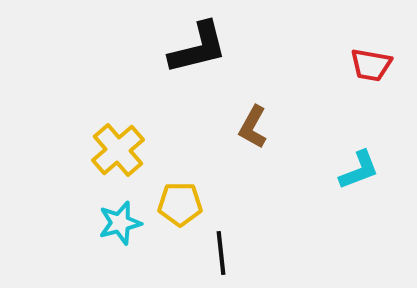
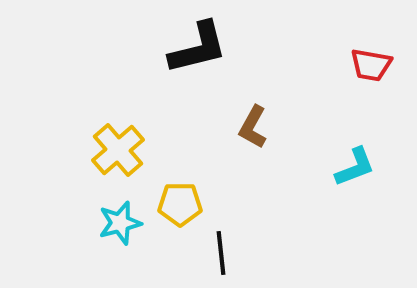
cyan L-shape: moved 4 px left, 3 px up
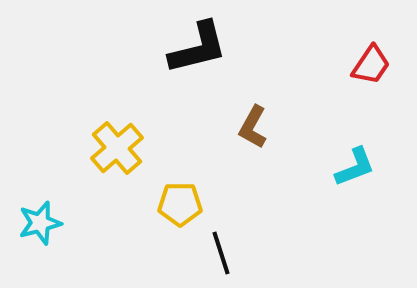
red trapezoid: rotated 66 degrees counterclockwise
yellow cross: moved 1 px left, 2 px up
cyan star: moved 80 px left
black line: rotated 12 degrees counterclockwise
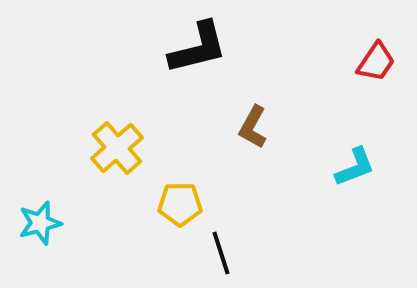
red trapezoid: moved 5 px right, 3 px up
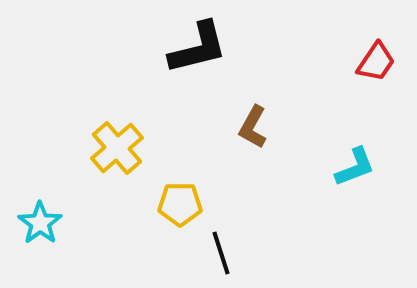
cyan star: rotated 21 degrees counterclockwise
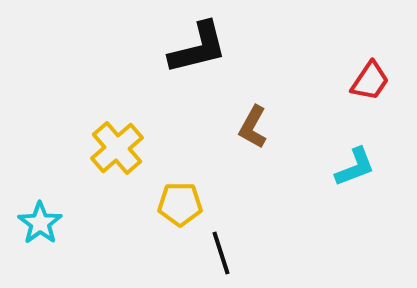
red trapezoid: moved 6 px left, 19 px down
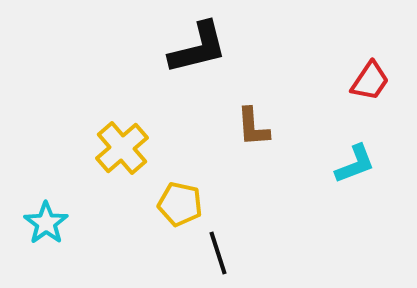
brown L-shape: rotated 33 degrees counterclockwise
yellow cross: moved 5 px right
cyan L-shape: moved 3 px up
yellow pentagon: rotated 12 degrees clockwise
cyan star: moved 6 px right
black line: moved 3 px left
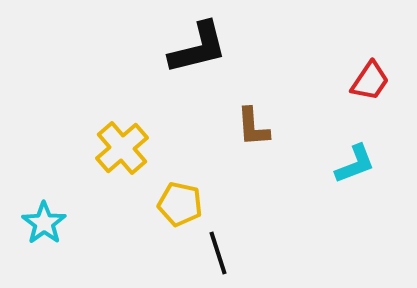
cyan star: moved 2 px left
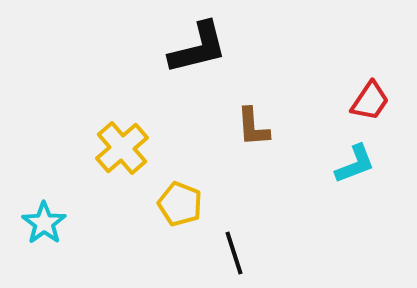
red trapezoid: moved 20 px down
yellow pentagon: rotated 9 degrees clockwise
black line: moved 16 px right
